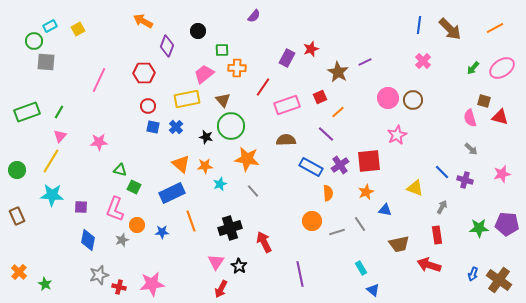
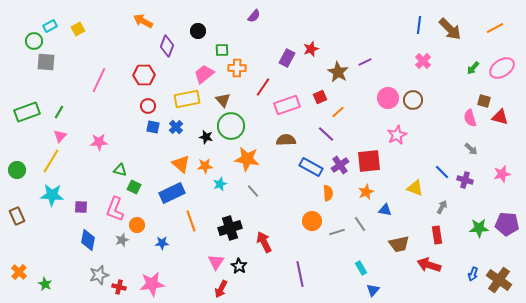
red hexagon at (144, 73): moved 2 px down
blue star at (162, 232): moved 11 px down
blue triangle at (373, 290): rotated 32 degrees clockwise
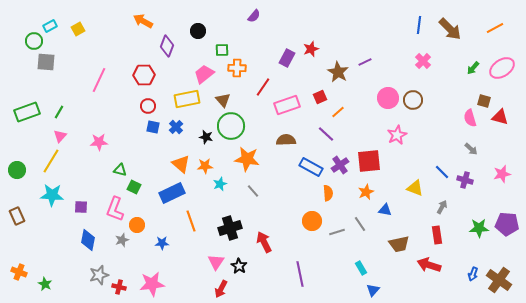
orange cross at (19, 272): rotated 21 degrees counterclockwise
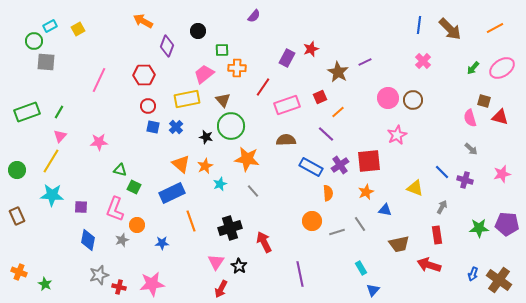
orange star at (205, 166): rotated 21 degrees counterclockwise
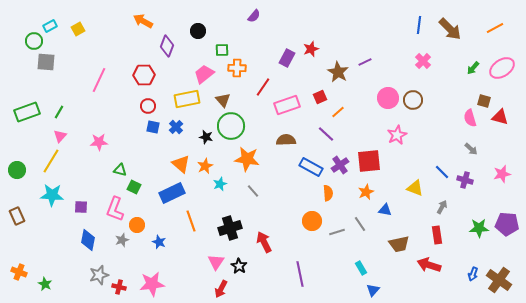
blue star at (162, 243): moved 3 px left, 1 px up; rotated 24 degrees clockwise
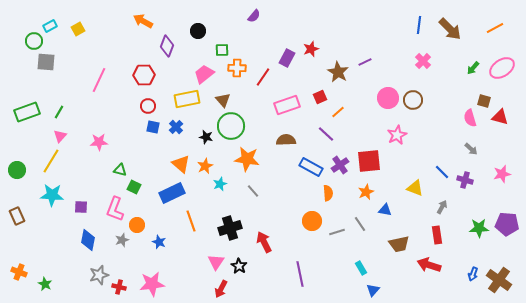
red line at (263, 87): moved 10 px up
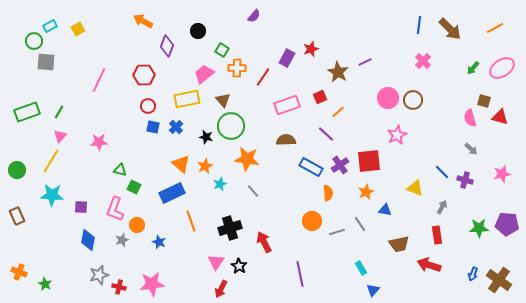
green square at (222, 50): rotated 32 degrees clockwise
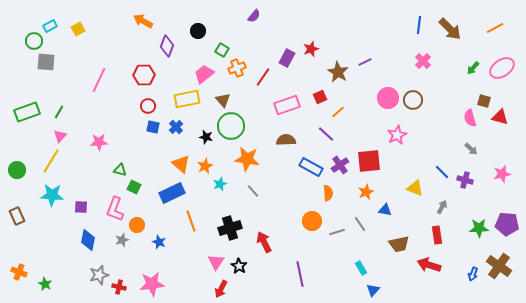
orange cross at (237, 68): rotated 24 degrees counterclockwise
brown cross at (499, 280): moved 14 px up
